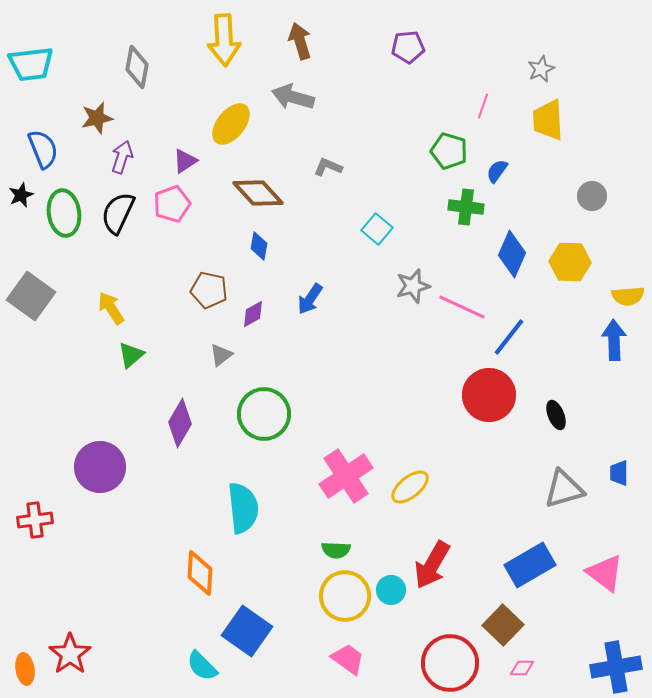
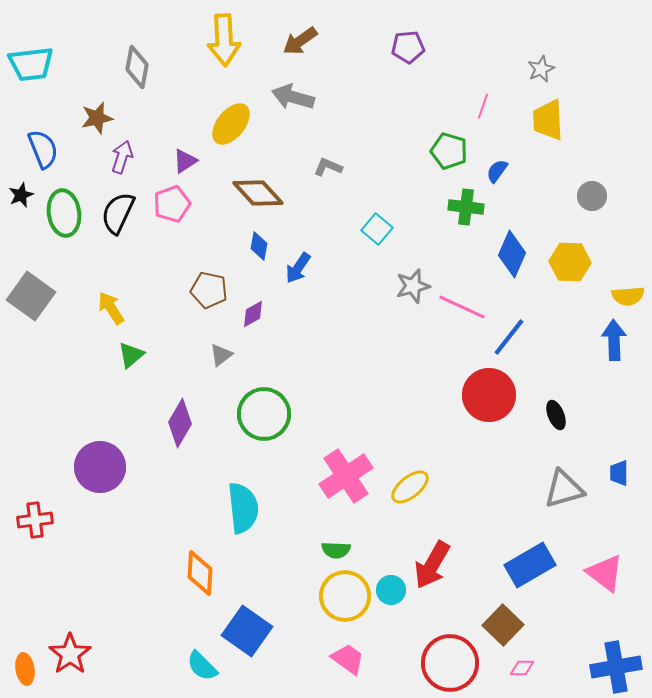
brown arrow at (300, 41): rotated 108 degrees counterclockwise
blue arrow at (310, 299): moved 12 px left, 31 px up
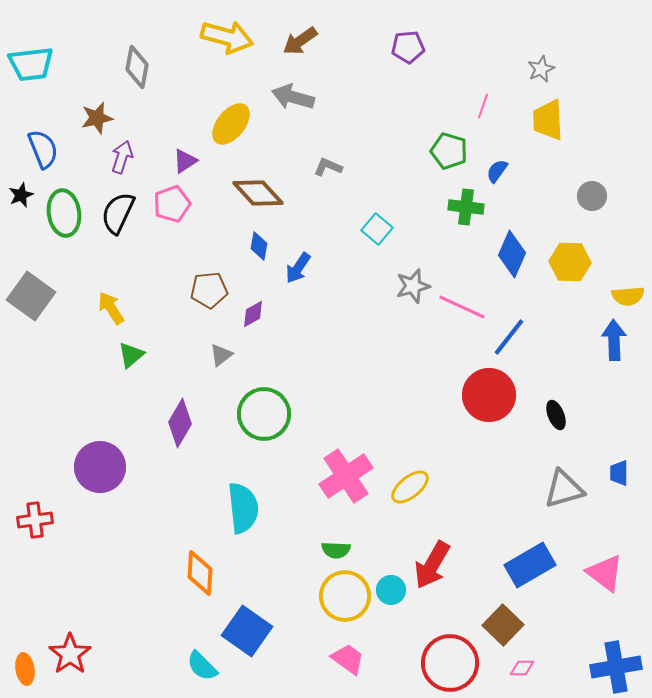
yellow arrow at (224, 40): moved 3 px right, 3 px up; rotated 72 degrees counterclockwise
brown pentagon at (209, 290): rotated 18 degrees counterclockwise
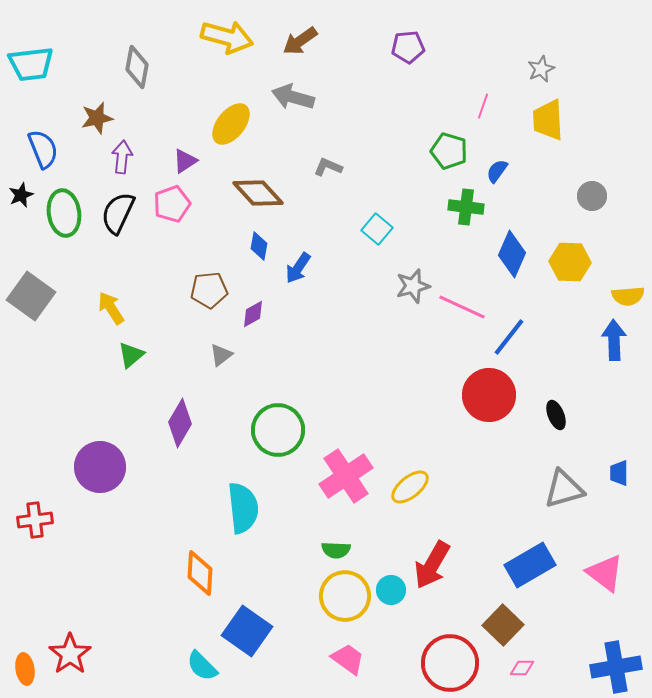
purple arrow at (122, 157): rotated 12 degrees counterclockwise
green circle at (264, 414): moved 14 px right, 16 px down
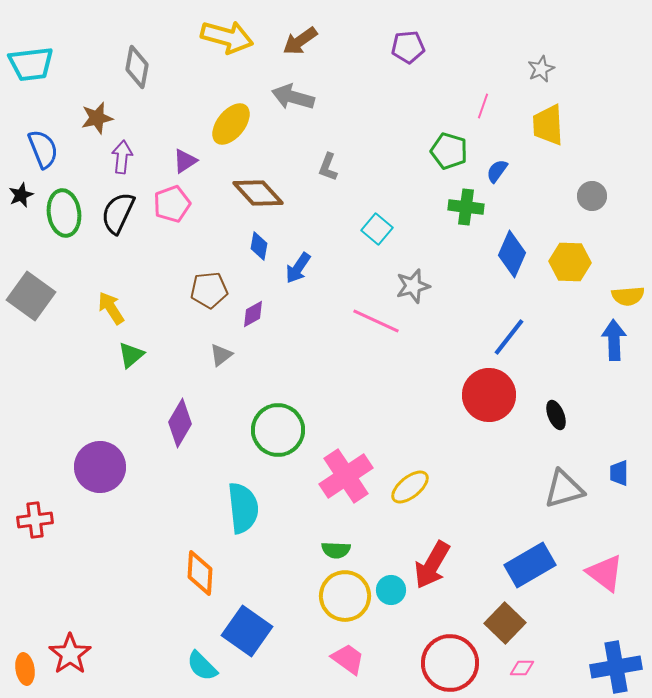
yellow trapezoid at (548, 120): moved 5 px down
gray L-shape at (328, 167): rotated 92 degrees counterclockwise
pink line at (462, 307): moved 86 px left, 14 px down
brown square at (503, 625): moved 2 px right, 2 px up
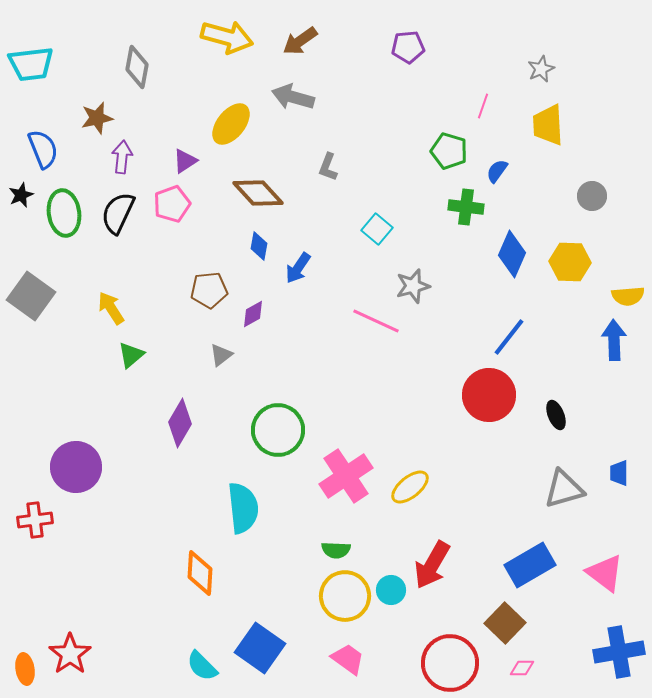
purple circle at (100, 467): moved 24 px left
blue square at (247, 631): moved 13 px right, 17 px down
blue cross at (616, 667): moved 3 px right, 15 px up
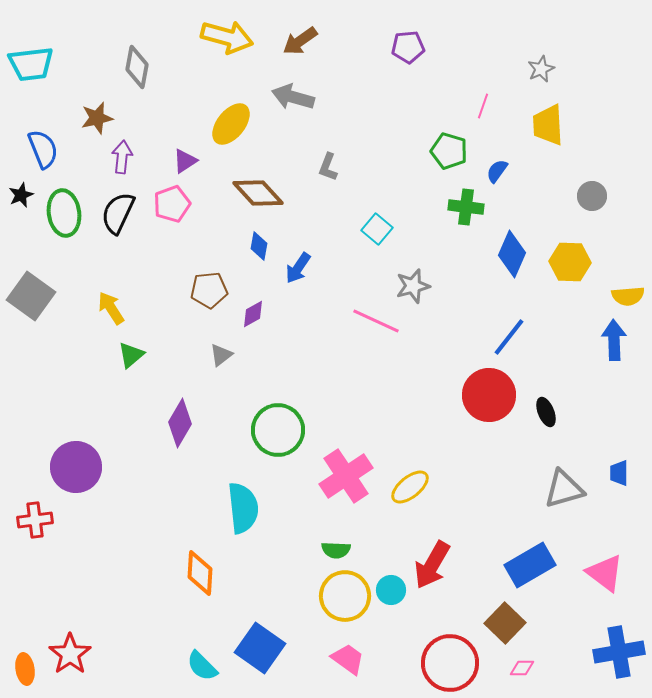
black ellipse at (556, 415): moved 10 px left, 3 px up
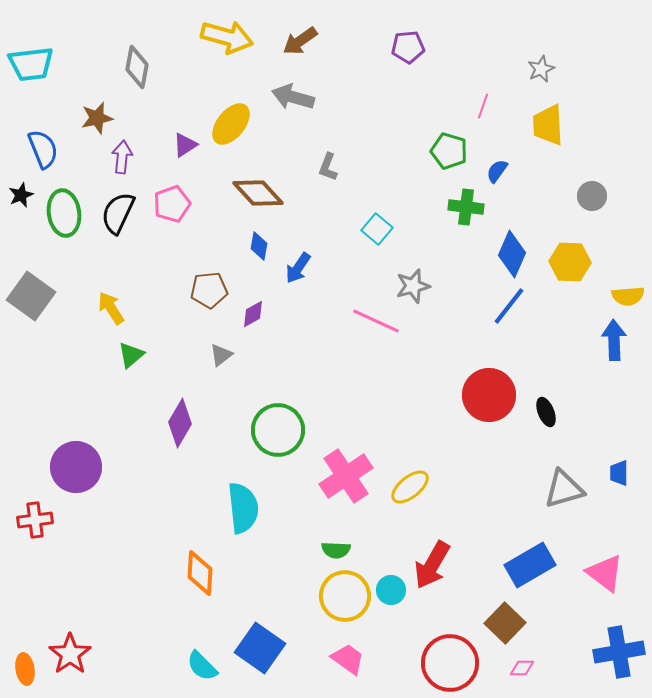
purple triangle at (185, 161): moved 16 px up
blue line at (509, 337): moved 31 px up
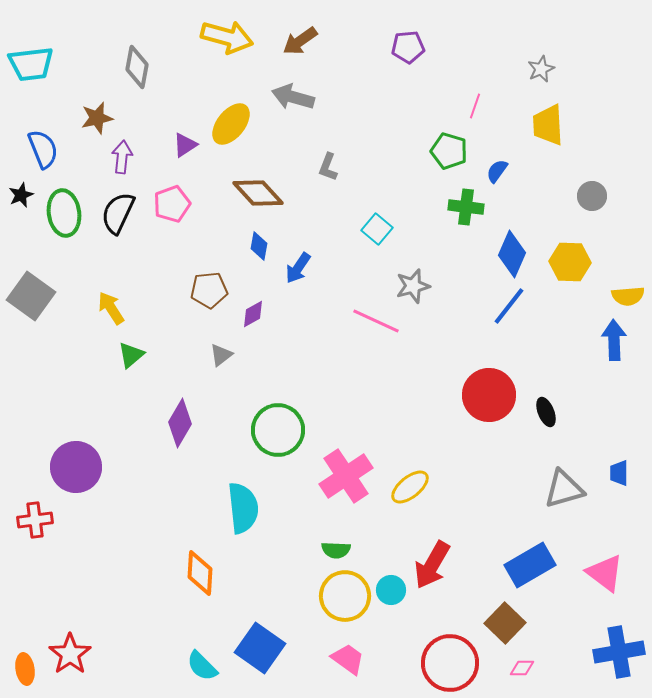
pink line at (483, 106): moved 8 px left
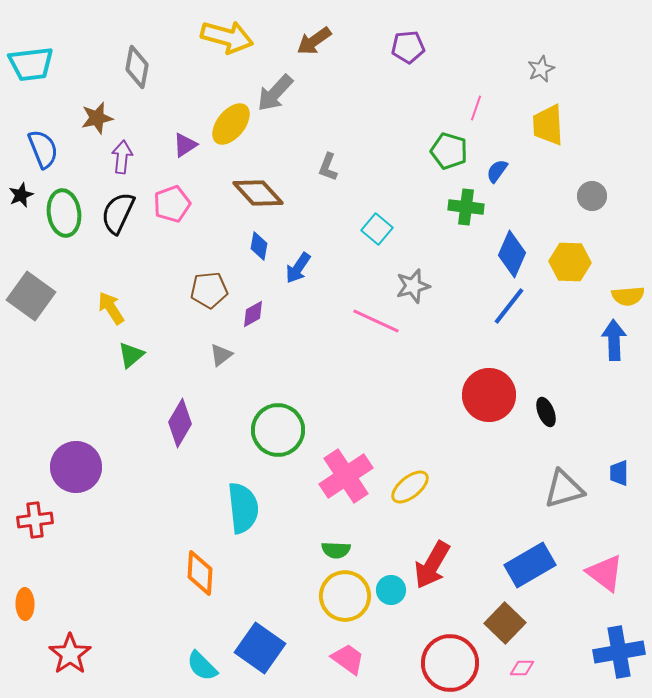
brown arrow at (300, 41): moved 14 px right
gray arrow at (293, 97): moved 18 px left, 4 px up; rotated 63 degrees counterclockwise
pink line at (475, 106): moved 1 px right, 2 px down
orange ellipse at (25, 669): moved 65 px up; rotated 8 degrees clockwise
